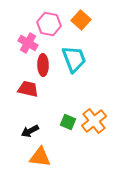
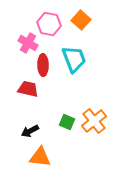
green square: moved 1 px left
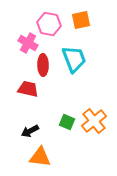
orange square: rotated 36 degrees clockwise
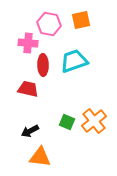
pink cross: rotated 24 degrees counterclockwise
cyan trapezoid: moved 2 px down; rotated 88 degrees counterclockwise
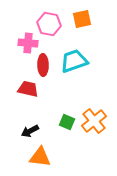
orange square: moved 1 px right, 1 px up
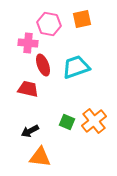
cyan trapezoid: moved 2 px right, 6 px down
red ellipse: rotated 20 degrees counterclockwise
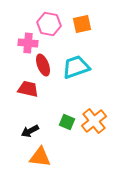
orange square: moved 5 px down
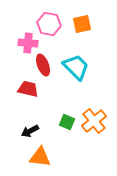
cyan trapezoid: rotated 64 degrees clockwise
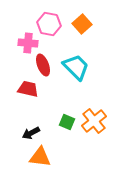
orange square: rotated 30 degrees counterclockwise
black arrow: moved 1 px right, 2 px down
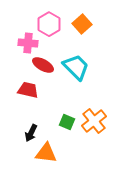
pink hexagon: rotated 20 degrees clockwise
red ellipse: rotated 40 degrees counterclockwise
red trapezoid: moved 1 px down
black arrow: rotated 36 degrees counterclockwise
orange triangle: moved 6 px right, 4 px up
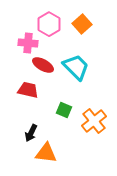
green square: moved 3 px left, 12 px up
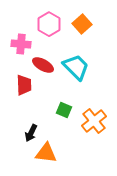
pink cross: moved 7 px left, 1 px down
red trapezoid: moved 4 px left, 5 px up; rotated 75 degrees clockwise
